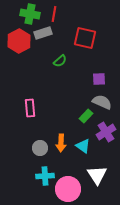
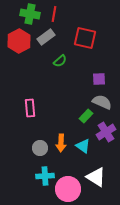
gray rectangle: moved 3 px right, 4 px down; rotated 18 degrees counterclockwise
white triangle: moved 1 px left, 2 px down; rotated 25 degrees counterclockwise
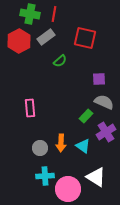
gray semicircle: moved 2 px right
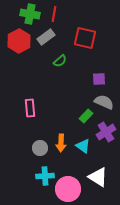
white triangle: moved 2 px right
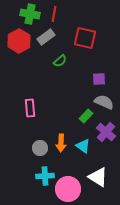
purple cross: rotated 18 degrees counterclockwise
